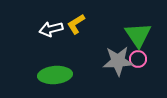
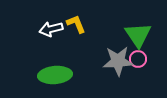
yellow L-shape: rotated 100 degrees clockwise
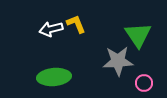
pink circle: moved 6 px right, 24 px down
green ellipse: moved 1 px left, 2 px down
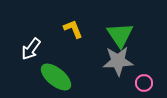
yellow L-shape: moved 3 px left, 5 px down
white arrow: moved 20 px left, 20 px down; rotated 40 degrees counterclockwise
green triangle: moved 18 px left
green ellipse: moved 2 px right; rotated 44 degrees clockwise
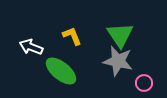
yellow L-shape: moved 1 px left, 7 px down
white arrow: moved 2 px up; rotated 75 degrees clockwise
gray star: rotated 16 degrees clockwise
green ellipse: moved 5 px right, 6 px up
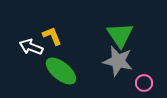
yellow L-shape: moved 20 px left
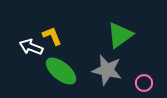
green triangle: rotated 28 degrees clockwise
gray star: moved 11 px left, 9 px down
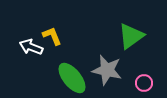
green triangle: moved 11 px right, 1 px down
green ellipse: moved 11 px right, 7 px down; rotated 12 degrees clockwise
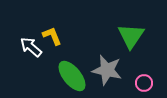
green triangle: rotated 20 degrees counterclockwise
white arrow: rotated 20 degrees clockwise
green ellipse: moved 2 px up
